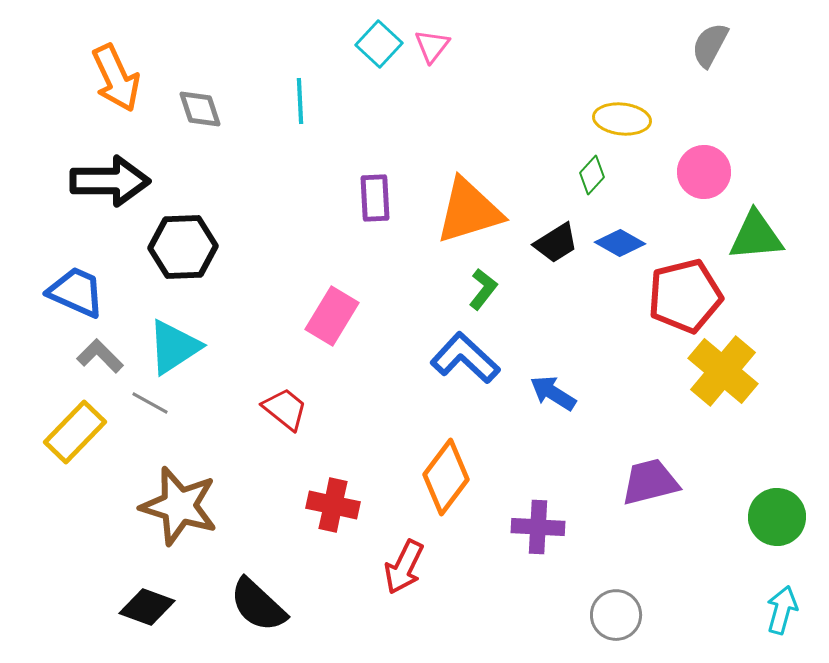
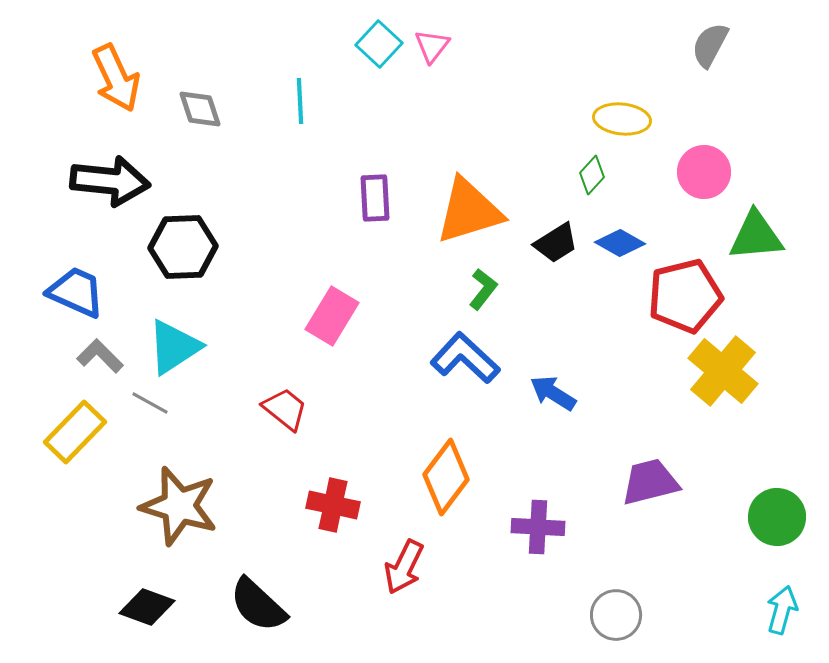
black arrow: rotated 6 degrees clockwise
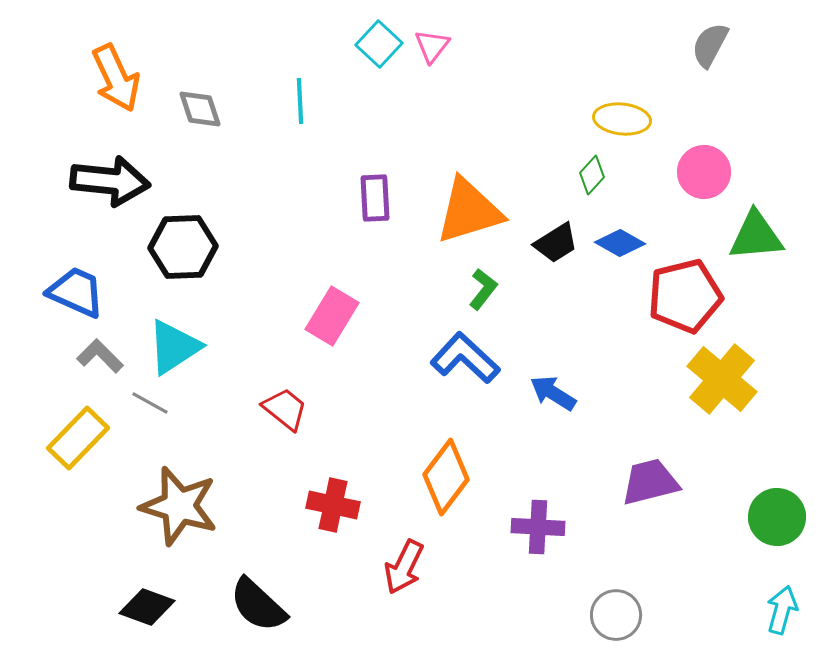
yellow cross: moved 1 px left, 8 px down
yellow rectangle: moved 3 px right, 6 px down
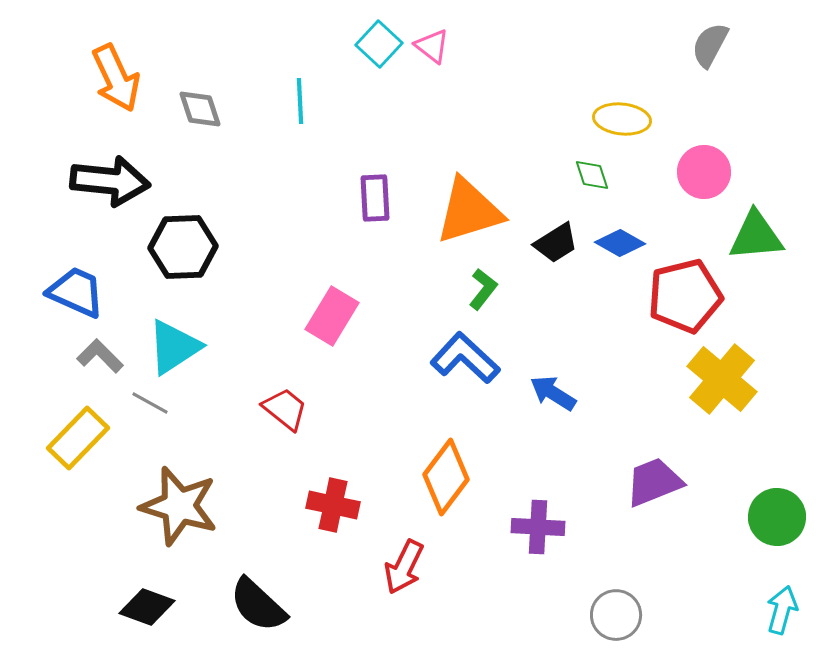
pink triangle: rotated 30 degrees counterclockwise
green diamond: rotated 60 degrees counterclockwise
purple trapezoid: moved 4 px right; rotated 8 degrees counterclockwise
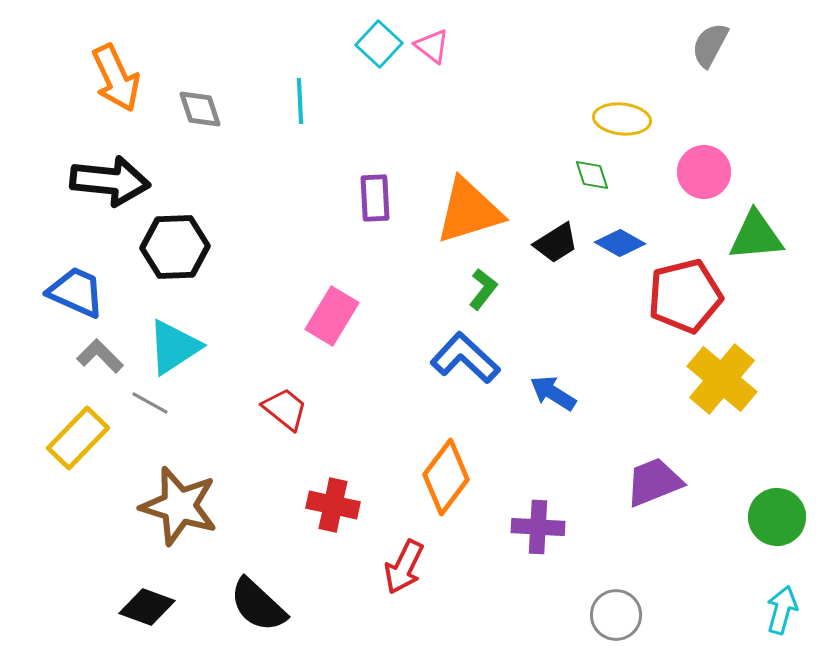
black hexagon: moved 8 px left
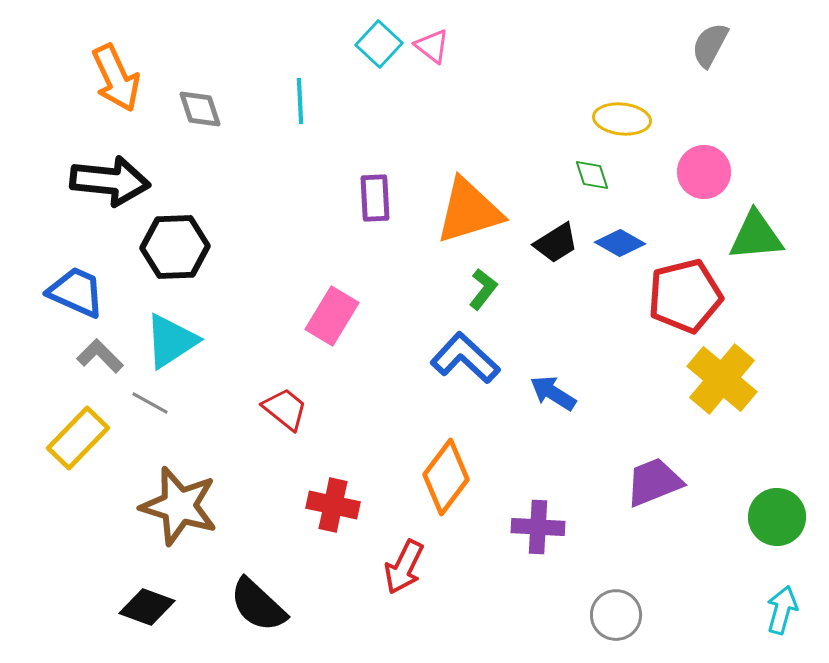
cyan triangle: moved 3 px left, 6 px up
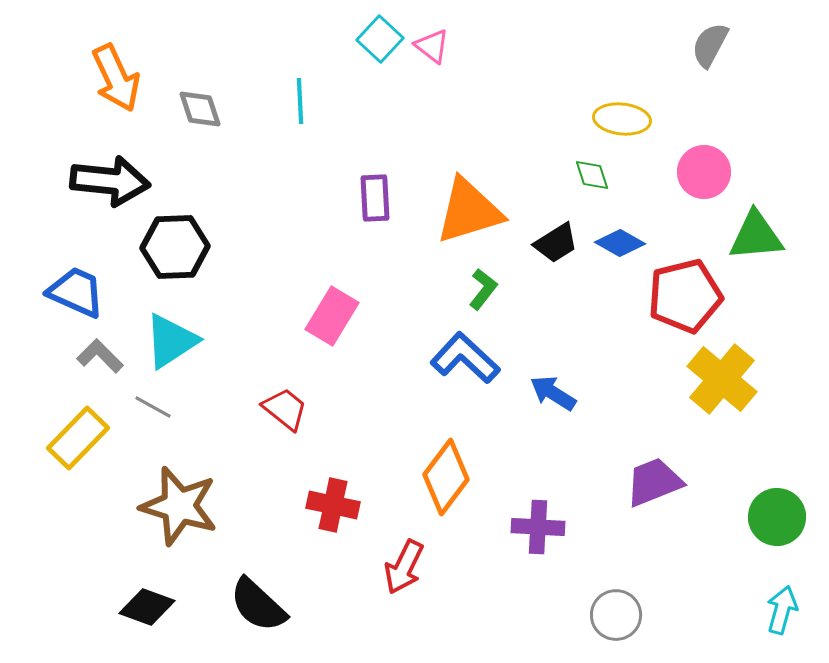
cyan square: moved 1 px right, 5 px up
gray line: moved 3 px right, 4 px down
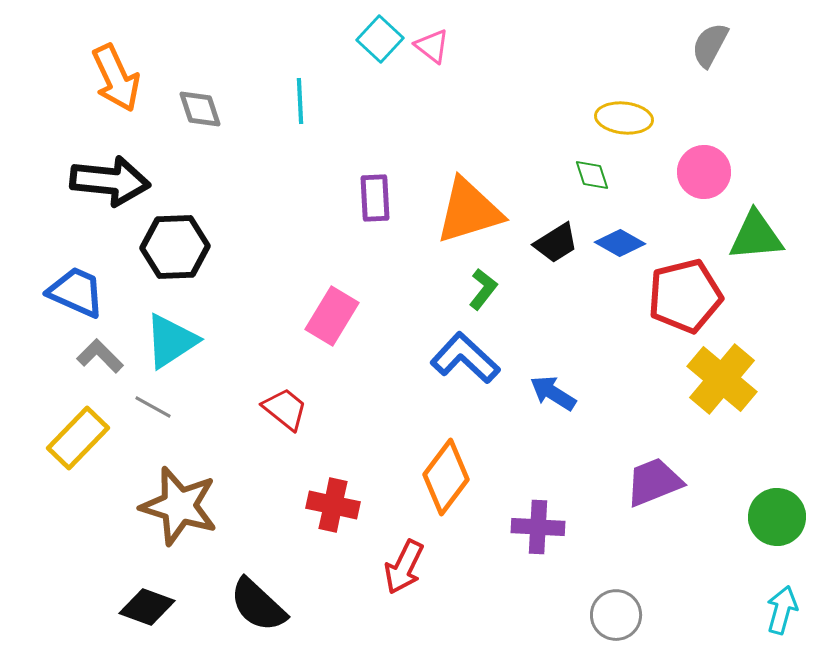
yellow ellipse: moved 2 px right, 1 px up
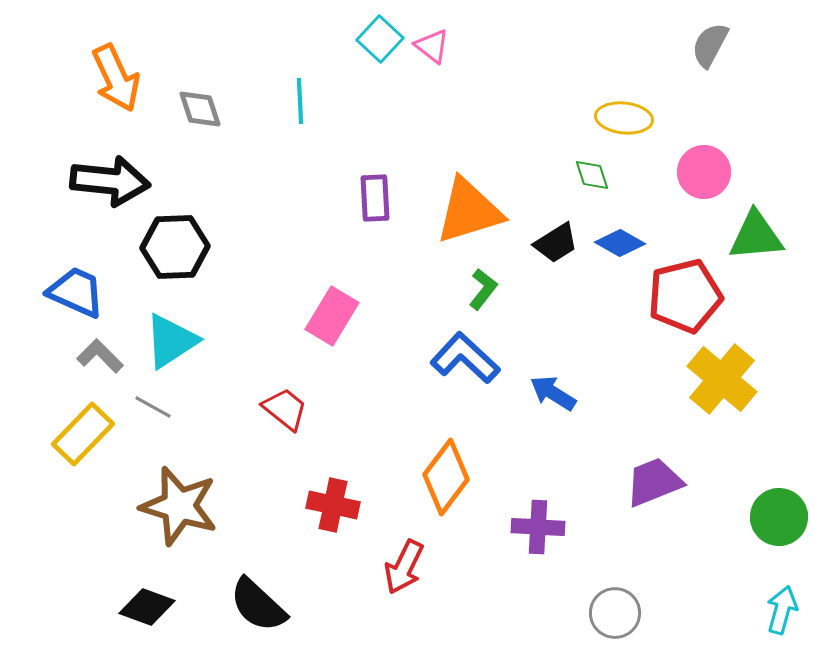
yellow rectangle: moved 5 px right, 4 px up
green circle: moved 2 px right
gray circle: moved 1 px left, 2 px up
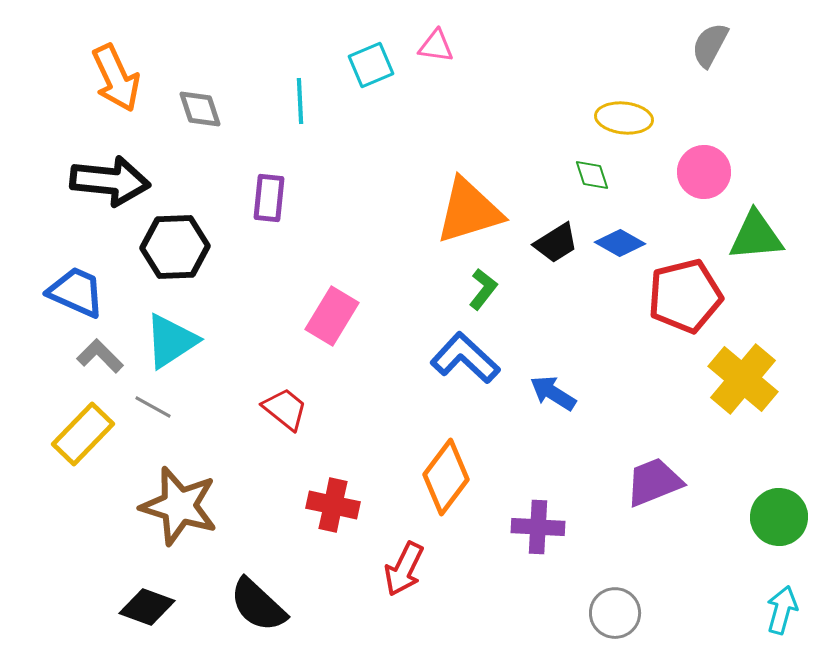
cyan square: moved 9 px left, 26 px down; rotated 24 degrees clockwise
pink triangle: moved 4 px right; rotated 30 degrees counterclockwise
purple rectangle: moved 106 px left; rotated 9 degrees clockwise
yellow cross: moved 21 px right
red arrow: moved 2 px down
